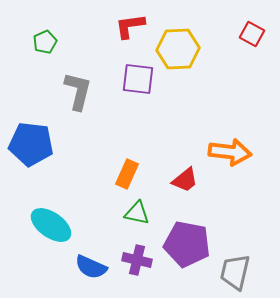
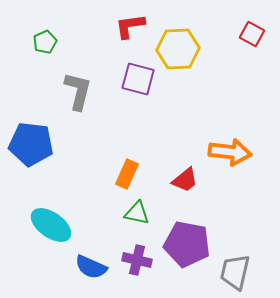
purple square: rotated 8 degrees clockwise
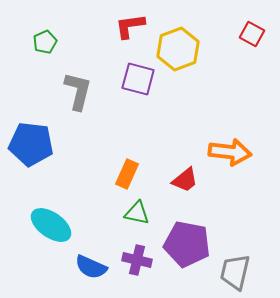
yellow hexagon: rotated 18 degrees counterclockwise
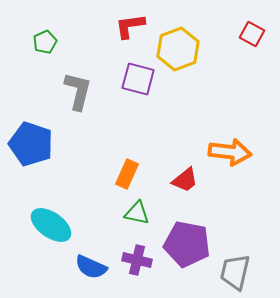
blue pentagon: rotated 12 degrees clockwise
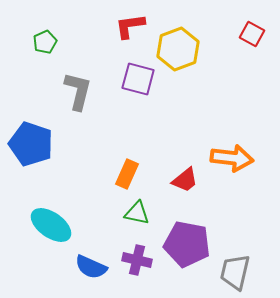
orange arrow: moved 2 px right, 6 px down
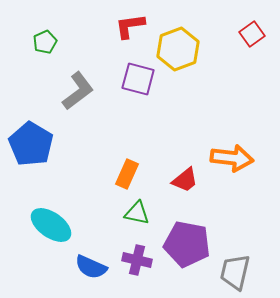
red square: rotated 25 degrees clockwise
gray L-shape: rotated 39 degrees clockwise
blue pentagon: rotated 12 degrees clockwise
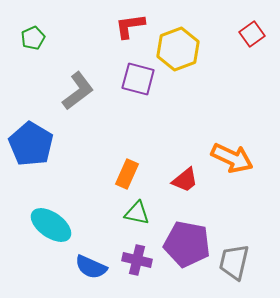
green pentagon: moved 12 px left, 4 px up
orange arrow: rotated 18 degrees clockwise
gray trapezoid: moved 1 px left, 10 px up
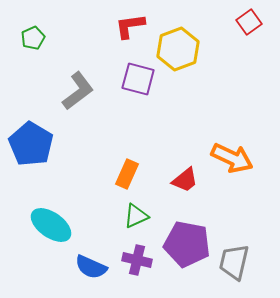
red square: moved 3 px left, 12 px up
green triangle: moved 1 px left, 3 px down; rotated 36 degrees counterclockwise
